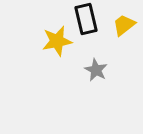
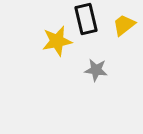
gray star: rotated 20 degrees counterclockwise
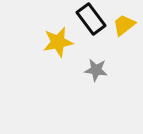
black rectangle: moved 5 px right; rotated 24 degrees counterclockwise
yellow star: moved 1 px right, 1 px down
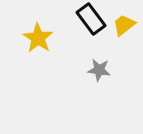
yellow star: moved 20 px left, 4 px up; rotated 28 degrees counterclockwise
gray star: moved 3 px right
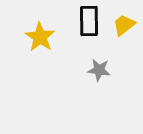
black rectangle: moved 2 px left, 2 px down; rotated 36 degrees clockwise
yellow star: moved 2 px right, 1 px up
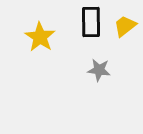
black rectangle: moved 2 px right, 1 px down
yellow trapezoid: moved 1 px right, 1 px down
